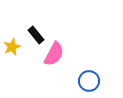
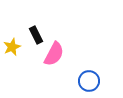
black rectangle: rotated 12 degrees clockwise
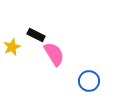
black rectangle: rotated 36 degrees counterclockwise
pink semicircle: rotated 60 degrees counterclockwise
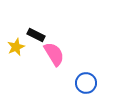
yellow star: moved 4 px right
blue circle: moved 3 px left, 2 px down
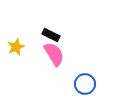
black rectangle: moved 15 px right
blue circle: moved 1 px left, 1 px down
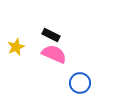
pink semicircle: rotated 35 degrees counterclockwise
blue circle: moved 5 px left, 1 px up
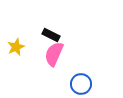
pink semicircle: rotated 90 degrees counterclockwise
blue circle: moved 1 px right, 1 px down
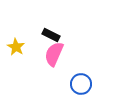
yellow star: rotated 18 degrees counterclockwise
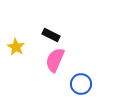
pink semicircle: moved 1 px right, 6 px down
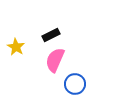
black rectangle: rotated 54 degrees counterclockwise
blue circle: moved 6 px left
